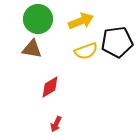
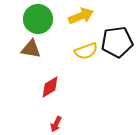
yellow arrow: moved 5 px up
brown triangle: moved 1 px left
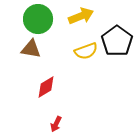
black pentagon: moved 1 px up; rotated 28 degrees counterclockwise
red diamond: moved 4 px left
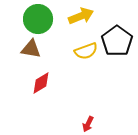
red diamond: moved 5 px left, 4 px up
red arrow: moved 32 px right
